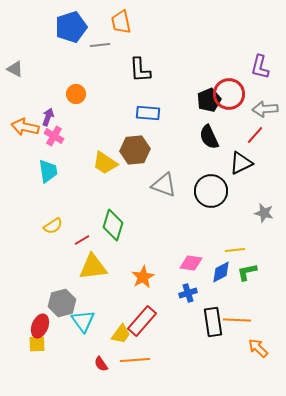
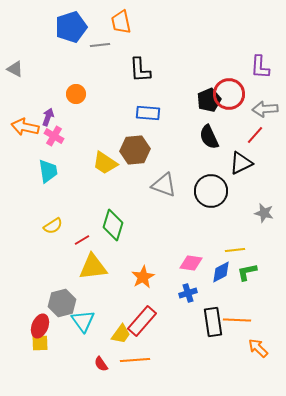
purple L-shape at (260, 67): rotated 10 degrees counterclockwise
yellow square at (37, 344): moved 3 px right, 1 px up
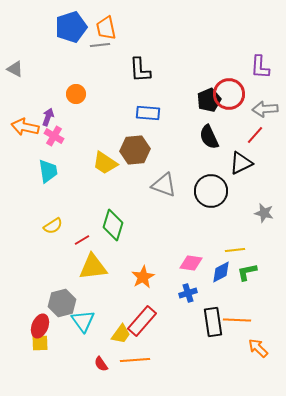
orange trapezoid at (121, 22): moved 15 px left, 6 px down
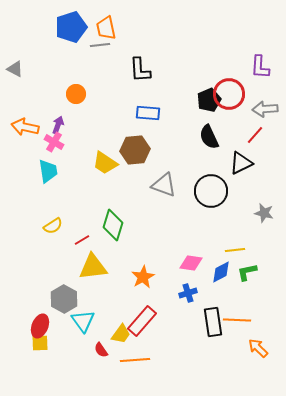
purple arrow at (48, 117): moved 10 px right, 8 px down
pink cross at (54, 136): moved 6 px down
gray hexagon at (62, 303): moved 2 px right, 4 px up; rotated 16 degrees counterclockwise
red semicircle at (101, 364): moved 14 px up
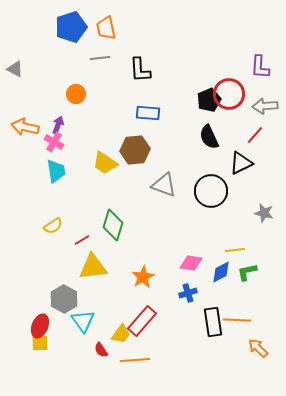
gray line at (100, 45): moved 13 px down
gray arrow at (265, 109): moved 3 px up
cyan trapezoid at (48, 171): moved 8 px right
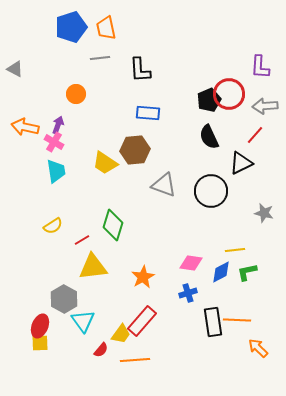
red semicircle at (101, 350): rotated 105 degrees counterclockwise
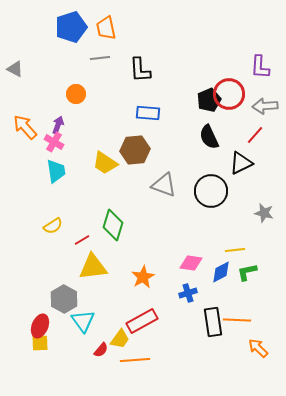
orange arrow at (25, 127): rotated 36 degrees clockwise
red rectangle at (142, 321): rotated 20 degrees clockwise
yellow trapezoid at (121, 334): moved 1 px left, 5 px down
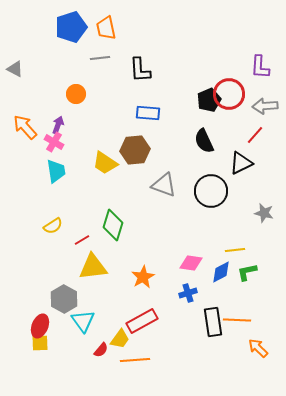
black semicircle at (209, 137): moved 5 px left, 4 px down
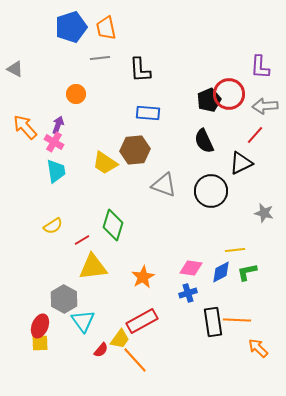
pink diamond at (191, 263): moved 5 px down
orange line at (135, 360): rotated 52 degrees clockwise
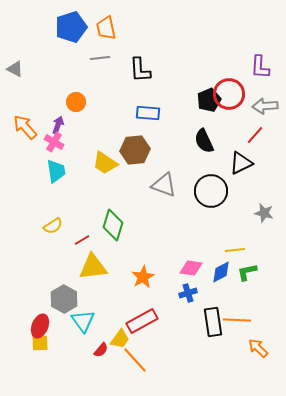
orange circle at (76, 94): moved 8 px down
